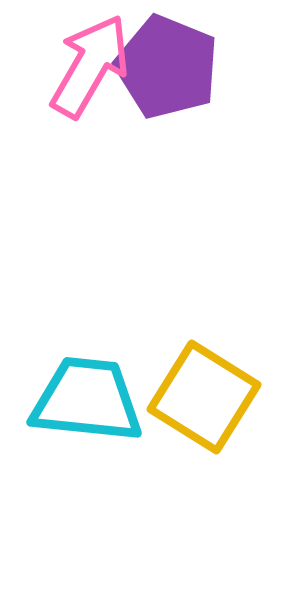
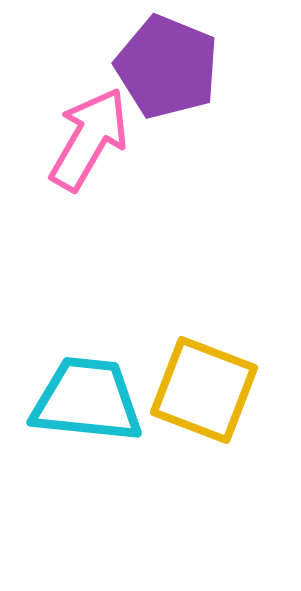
pink arrow: moved 1 px left, 73 px down
yellow square: moved 7 px up; rotated 11 degrees counterclockwise
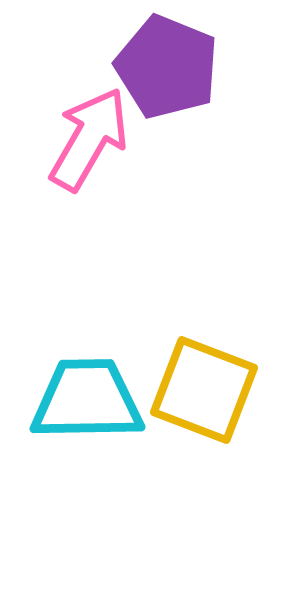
cyan trapezoid: rotated 7 degrees counterclockwise
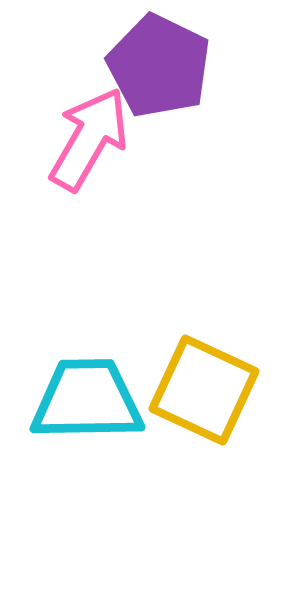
purple pentagon: moved 8 px left, 1 px up; rotated 4 degrees clockwise
yellow square: rotated 4 degrees clockwise
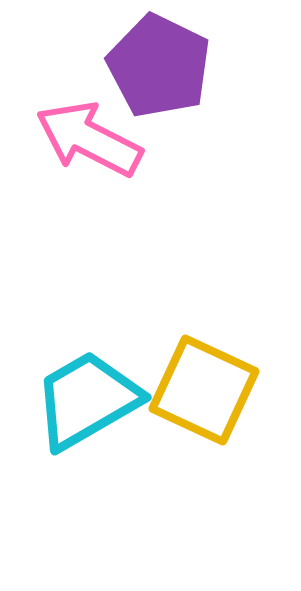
pink arrow: rotated 93 degrees counterclockwise
cyan trapezoid: rotated 29 degrees counterclockwise
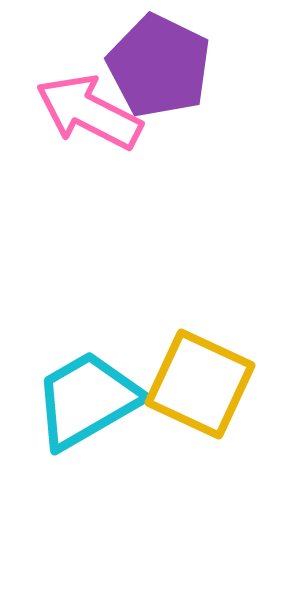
pink arrow: moved 27 px up
yellow square: moved 4 px left, 6 px up
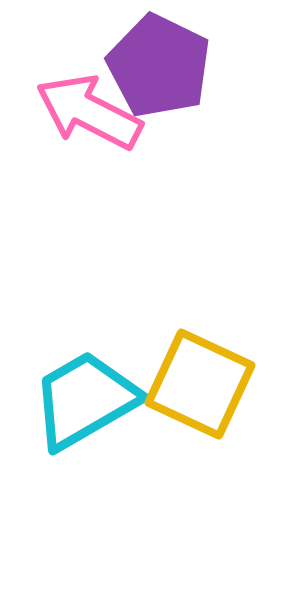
cyan trapezoid: moved 2 px left
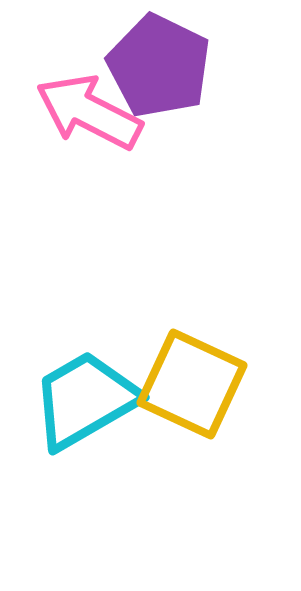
yellow square: moved 8 px left
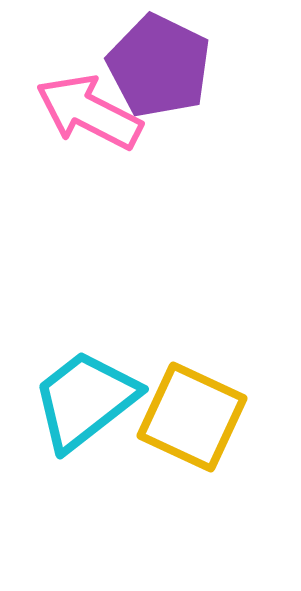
yellow square: moved 33 px down
cyan trapezoid: rotated 8 degrees counterclockwise
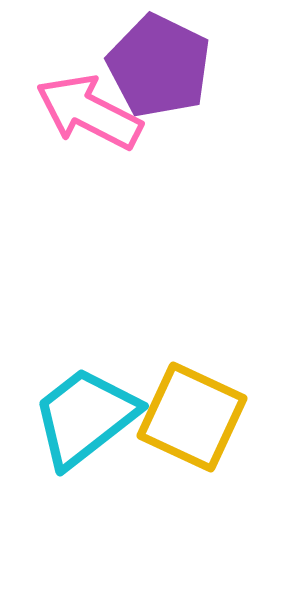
cyan trapezoid: moved 17 px down
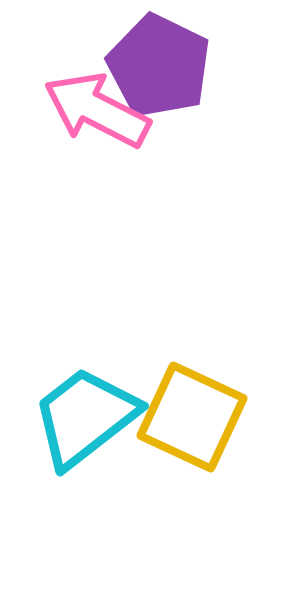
pink arrow: moved 8 px right, 2 px up
